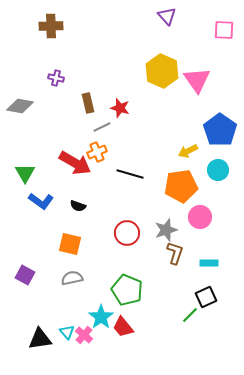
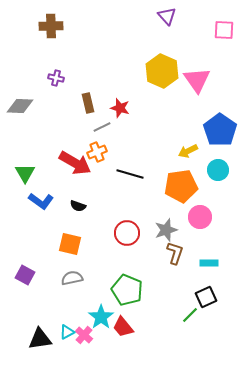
gray diamond: rotated 8 degrees counterclockwise
cyan triangle: rotated 42 degrees clockwise
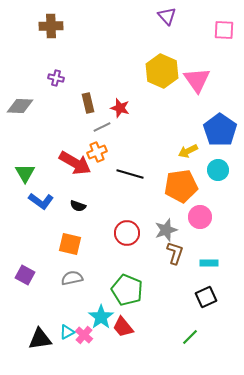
green line: moved 22 px down
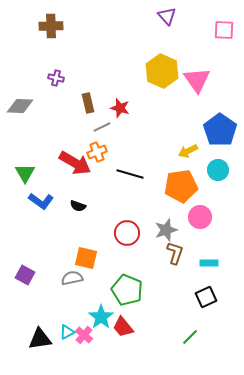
orange square: moved 16 px right, 14 px down
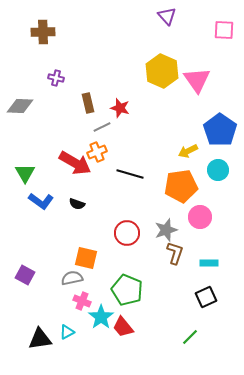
brown cross: moved 8 px left, 6 px down
black semicircle: moved 1 px left, 2 px up
pink cross: moved 2 px left, 34 px up; rotated 18 degrees counterclockwise
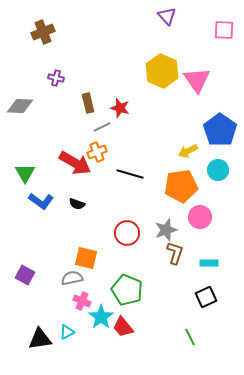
brown cross: rotated 20 degrees counterclockwise
green line: rotated 72 degrees counterclockwise
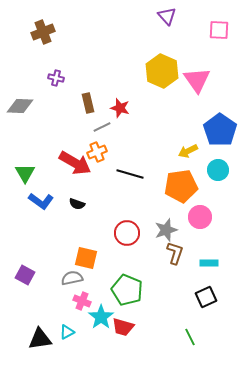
pink square: moved 5 px left
red trapezoid: rotated 35 degrees counterclockwise
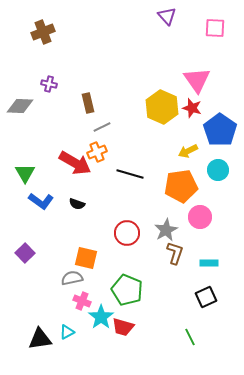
pink square: moved 4 px left, 2 px up
yellow hexagon: moved 36 px down
purple cross: moved 7 px left, 6 px down
red star: moved 72 px right
gray star: rotated 10 degrees counterclockwise
purple square: moved 22 px up; rotated 18 degrees clockwise
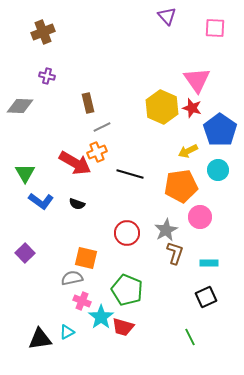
purple cross: moved 2 px left, 8 px up
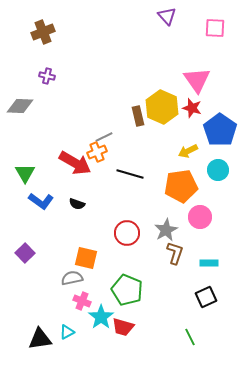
brown rectangle: moved 50 px right, 13 px down
gray line: moved 2 px right, 10 px down
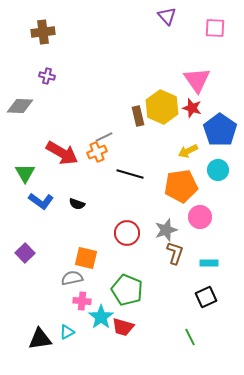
brown cross: rotated 15 degrees clockwise
red arrow: moved 13 px left, 10 px up
gray star: rotated 10 degrees clockwise
pink cross: rotated 18 degrees counterclockwise
